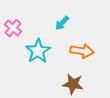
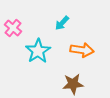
orange arrow: moved 1 px up
brown star: rotated 15 degrees counterclockwise
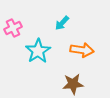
pink cross: rotated 24 degrees clockwise
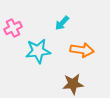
cyan star: rotated 25 degrees clockwise
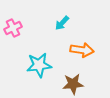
cyan star: moved 1 px right, 14 px down
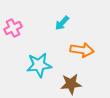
brown star: moved 2 px left
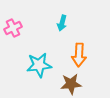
cyan arrow: rotated 28 degrees counterclockwise
orange arrow: moved 3 px left, 5 px down; rotated 85 degrees clockwise
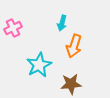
orange arrow: moved 5 px left, 9 px up; rotated 15 degrees clockwise
cyan star: rotated 20 degrees counterclockwise
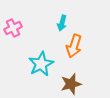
cyan star: moved 2 px right, 1 px up
brown star: rotated 10 degrees counterclockwise
